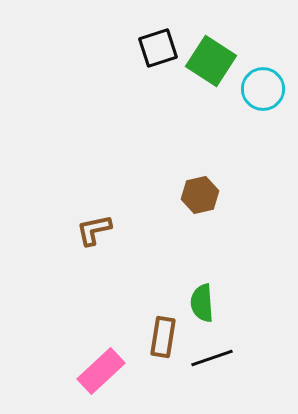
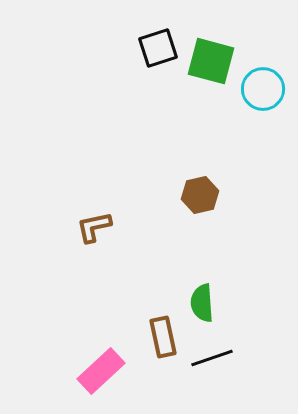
green square: rotated 18 degrees counterclockwise
brown L-shape: moved 3 px up
brown rectangle: rotated 21 degrees counterclockwise
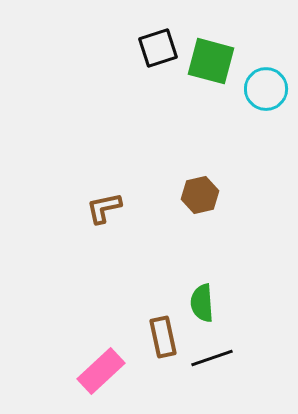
cyan circle: moved 3 px right
brown L-shape: moved 10 px right, 19 px up
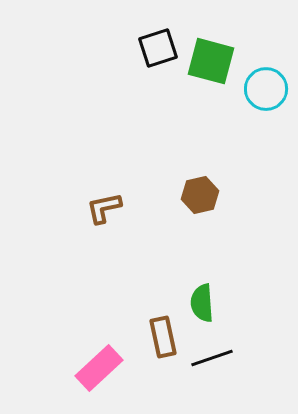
pink rectangle: moved 2 px left, 3 px up
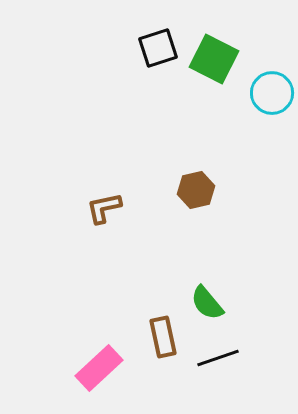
green square: moved 3 px right, 2 px up; rotated 12 degrees clockwise
cyan circle: moved 6 px right, 4 px down
brown hexagon: moved 4 px left, 5 px up
green semicircle: moved 5 px right; rotated 36 degrees counterclockwise
black line: moved 6 px right
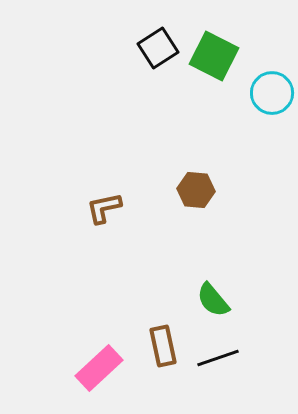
black square: rotated 15 degrees counterclockwise
green square: moved 3 px up
brown hexagon: rotated 18 degrees clockwise
green semicircle: moved 6 px right, 3 px up
brown rectangle: moved 9 px down
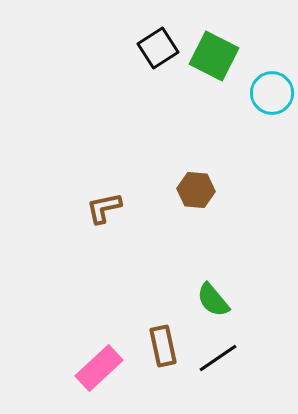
black line: rotated 15 degrees counterclockwise
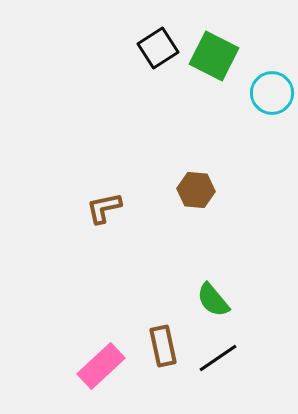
pink rectangle: moved 2 px right, 2 px up
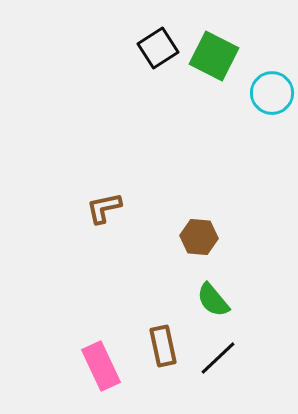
brown hexagon: moved 3 px right, 47 px down
black line: rotated 9 degrees counterclockwise
pink rectangle: rotated 72 degrees counterclockwise
